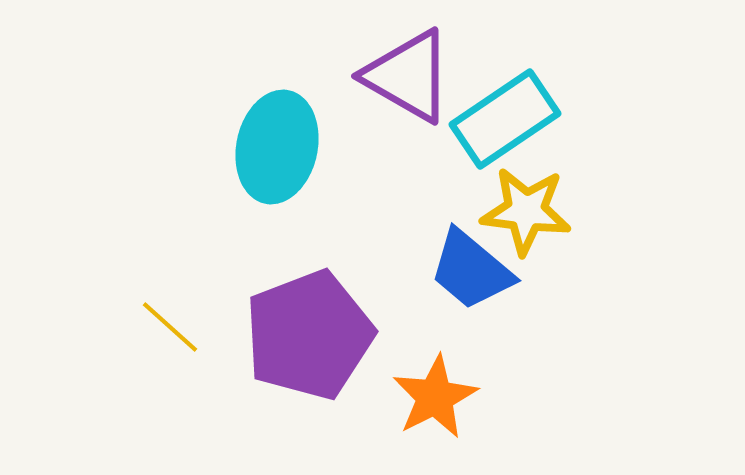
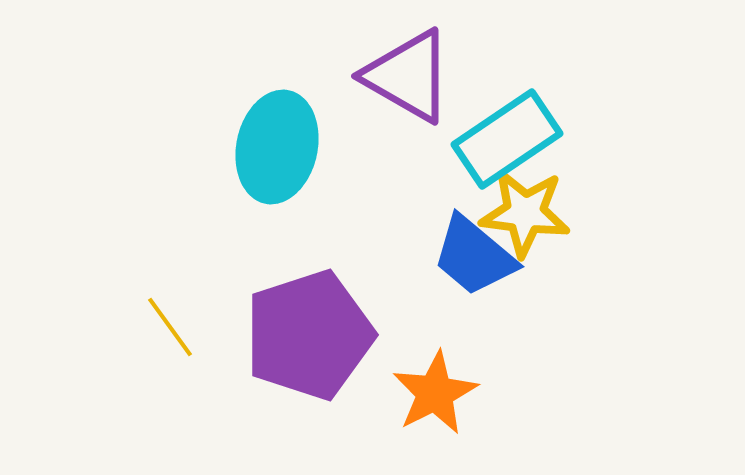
cyan rectangle: moved 2 px right, 20 px down
yellow star: moved 1 px left, 2 px down
blue trapezoid: moved 3 px right, 14 px up
yellow line: rotated 12 degrees clockwise
purple pentagon: rotated 3 degrees clockwise
orange star: moved 4 px up
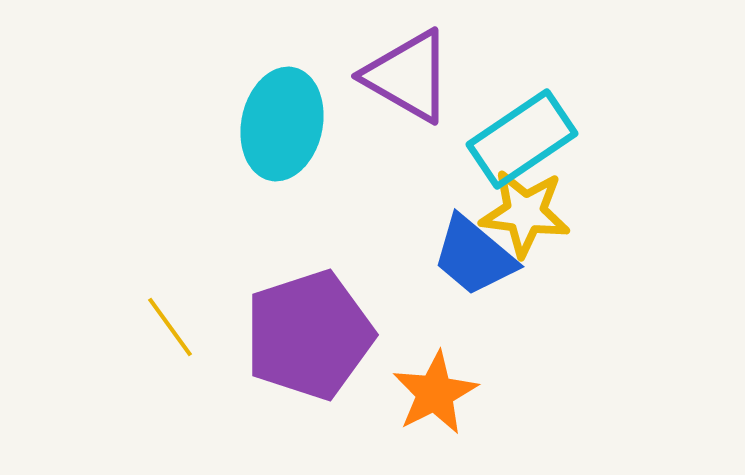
cyan rectangle: moved 15 px right
cyan ellipse: moved 5 px right, 23 px up
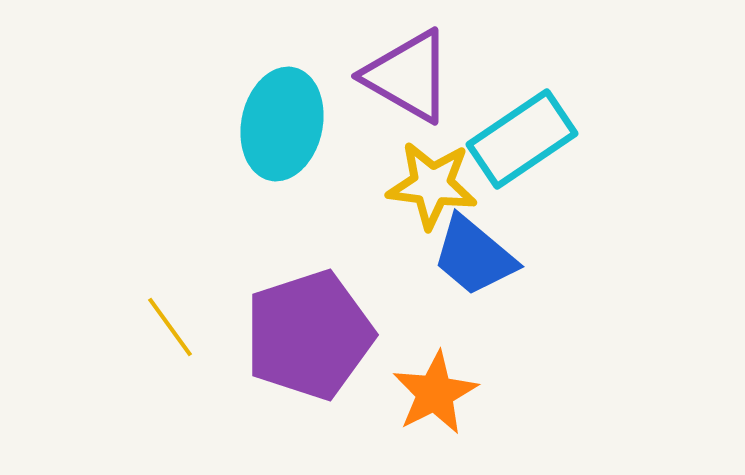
yellow star: moved 93 px left, 28 px up
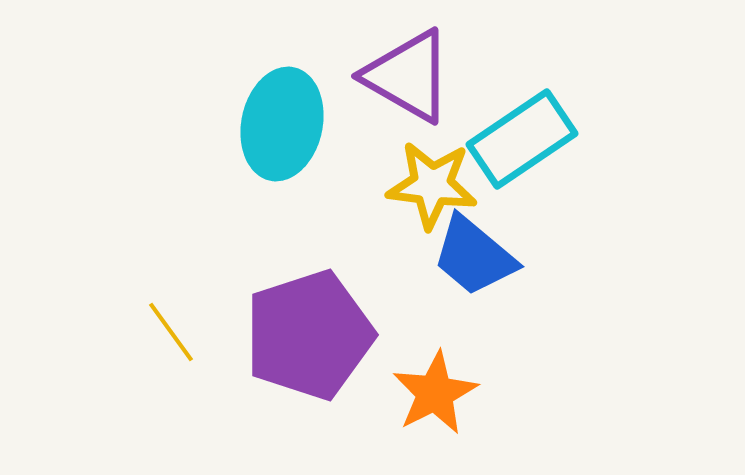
yellow line: moved 1 px right, 5 px down
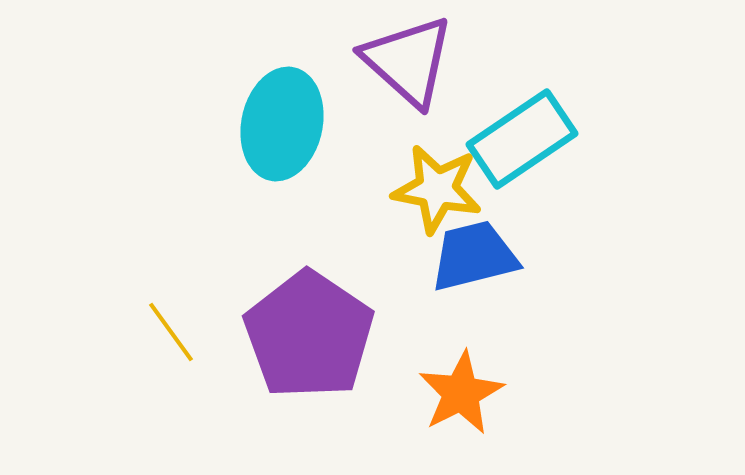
purple triangle: moved 15 px up; rotated 12 degrees clockwise
yellow star: moved 5 px right, 4 px down; rotated 4 degrees clockwise
blue trapezoid: rotated 126 degrees clockwise
purple pentagon: rotated 20 degrees counterclockwise
orange star: moved 26 px right
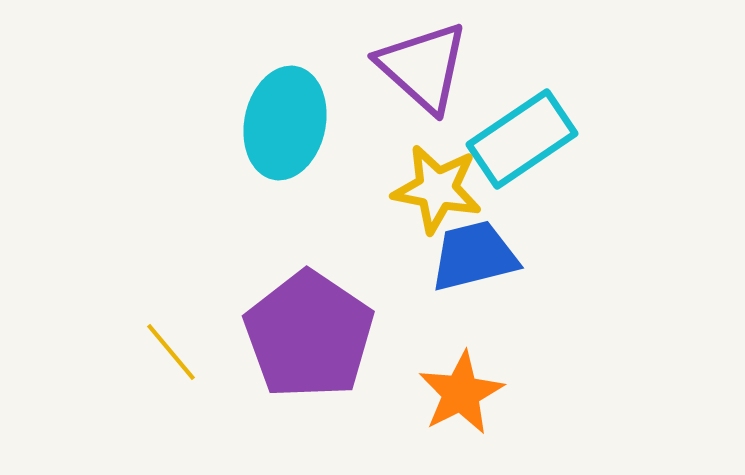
purple triangle: moved 15 px right, 6 px down
cyan ellipse: moved 3 px right, 1 px up
yellow line: moved 20 px down; rotated 4 degrees counterclockwise
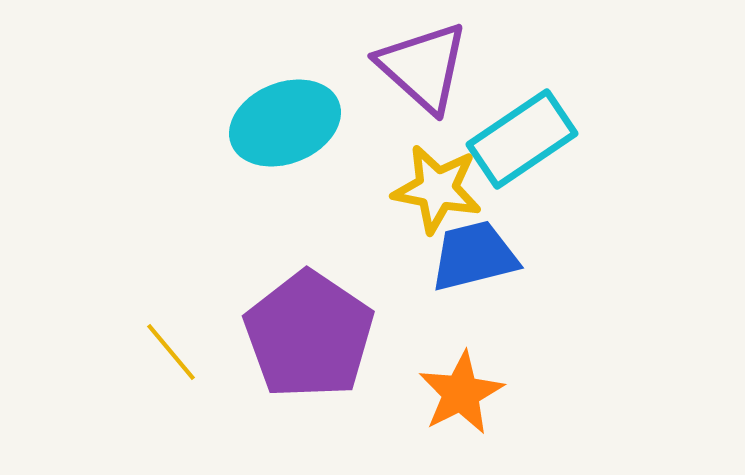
cyan ellipse: rotated 56 degrees clockwise
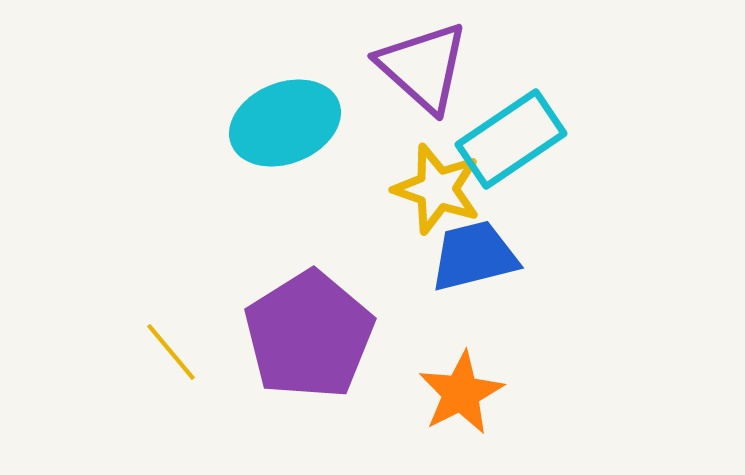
cyan rectangle: moved 11 px left
yellow star: rotated 8 degrees clockwise
purple pentagon: rotated 6 degrees clockwise
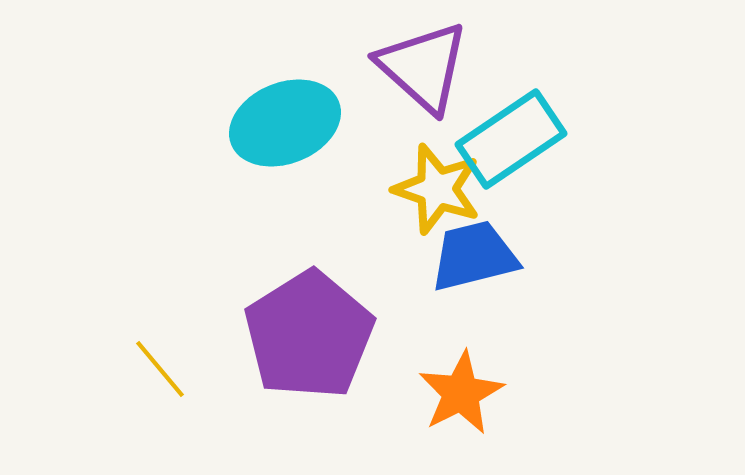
yellow line: moved 11 px left, 17 px down
